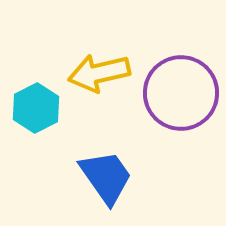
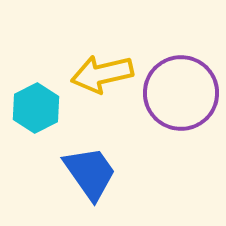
yellow arrow: moved 3 px right, 1 px down
blue trapezoid: moved 16 px left, 4 px up
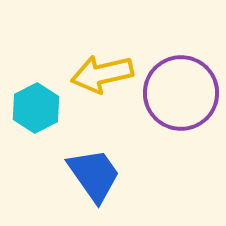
blue trapezoid: moved 4 px right, 2 px down
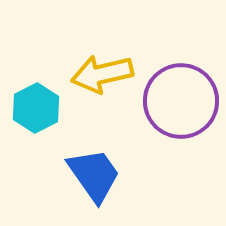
purple circle: moved 8 px down
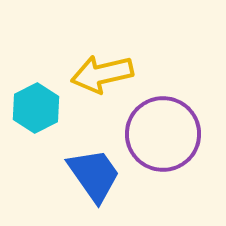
purple circle: moved 18 px left, 33 px down
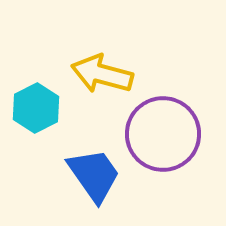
yellow arrow: rotated 28 degrees clockwise
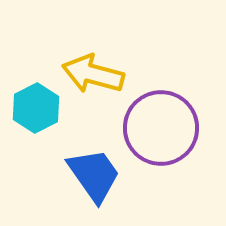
yellow arrow: moved 9 px left
purple circle: moved 2 px left, 6 px up
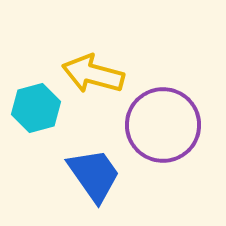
cyan hexagon: rotated 12 degrees clockwise
purple circle: moved 2 px right, 3 px up
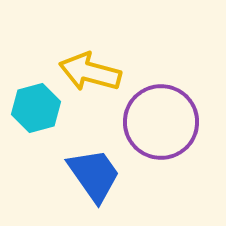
yellow arrow: moved 3 px left, 2 px up
purple circle: moved 2 px left, 3 px up
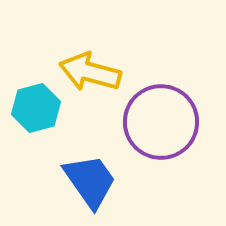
blue trapezoid: moved 4 px left, 6 px down
